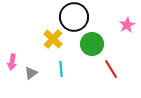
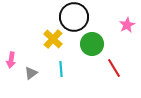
pink arrow: moved 1 px left, 2 px up
red line: moved 3 px right, 1 px up
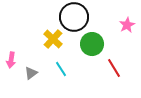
cyan line: rotated 28 degrees counterclockwise
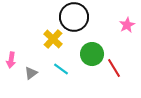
green circle: moved 10 px down
cyan line: rotated 21 degrees counterclockwise
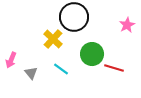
pink arrow: rotated 14 degrees clockwise
red line: rotated 42 degrees counterclockwise
gray triangle: rotated 32 degrees counterclockwise
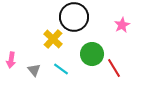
pink star: moved 5 px left
pink arrow: rotated 14 degrees counterclockwise
red line: rotated 42 degrees clockwise
gray triangle: moved 3 px right, 3 px up
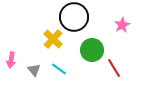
green circle: moved 4 px up
cyan line: moved 2 px left
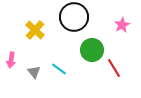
yellow cross: moved 18 px left, 9 px up
gray triangle: moved 2 px down
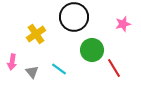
pink star: moved 1 px right, 1 px up; rotated 14 degrees clockwise
yellow cross: moved 1 px right, 4 px down; rotated 12 degrees clockwise
pink arrow: moved 1 px right, 2 px down
gray triangle: moved 2 px left
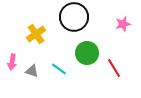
green circle: moved 5 px left, 3 px down
gray triangle: moved 1 px up; rotated 32 degrees counterclockwise
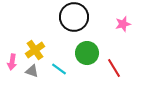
yellow cross: moved 1 px left, 16 px down
